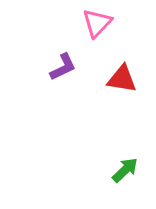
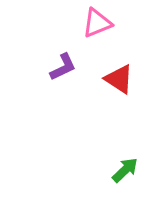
pink triangle: rotated 24 degrees clockwise
red triangle: moved 3 px left; rotated 24 degrees clockwise
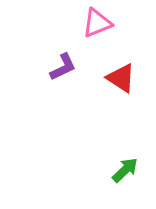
red triangle: moved 2 px right, 1 px up
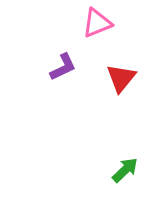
red triangle: rotated 36 degrees clockwise
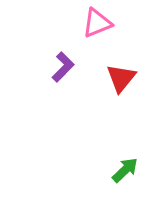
purple L-shape: rotated 20 degrees counterclockwise
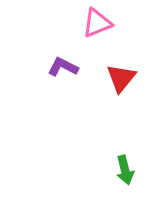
purple L-shape: rotated 108 degrees counterclockwise
green arrow: rotated 120 degrees clockwise
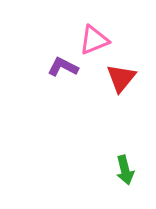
pink triangle: moved 3 px left, 17 px down
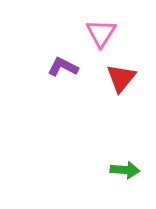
pink triangle: moved 7 px right, 7 px up; rotated 36 degrees counterclockwise
green arrow: rotated 72 degrees counterclockwise
